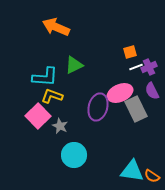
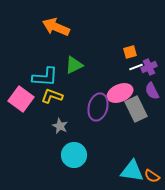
pink square: moved 17 px left, 17 px up; rotated 10 degrees counterclockwise
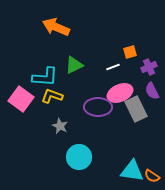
white line: moved 23 px left
purple ellipse: rotated 76 degrees clockwise
cyan circle: moved 5 px right, 2 px down
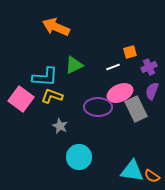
purple semicircle: rotated 48 degrees clockwise
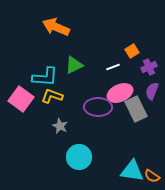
orange square: moved 2 px right, 1 px up; rotated 16 degrees counterclockwise
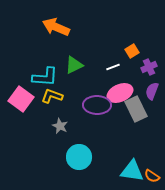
purple ellipse: moved 1 px left, 2 px up
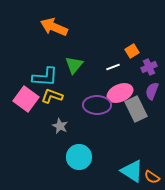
orange arrow: moved 2 px left
green triangle: rotated 24 degrees counterclockwise
pink square: moved 5 px right
cyan triangle: rotated 25 degrees clockwise
orange semicircle: moved 1 px down
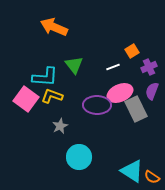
green triangle: rotated 18 degrees counterclockwise
gray star: rotated 21 degrees clockwise
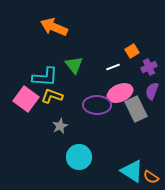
orange semicircle: moved 1 px left
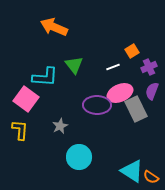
yellow L-shape: moved 32 px left, 34 px down; rotated 75 degrees clockwise
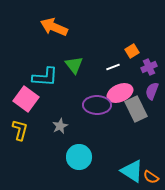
yellow L-shape: rotated 10 degrees clockwise
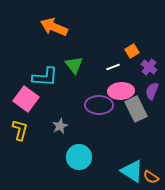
purple cross: rotated 28 degrees counterclockwise
pink ellipse: moved 1 px right, 2 px up; rotated 20 degrees clockwise
purple ellipse: moved 2 px right
